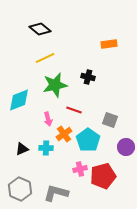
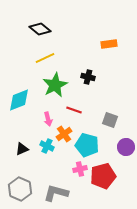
green star: rotated 15 degrees counterclockwise
cyan pentagon: moved 1 px left, 5 px down; rotated 20 degrees counterclockwise
cyan cross: moved 1 px right, 2 px up; rotated 24 degrees clockwise
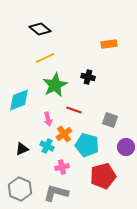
pink cross: moved 18 px left, 2 px up
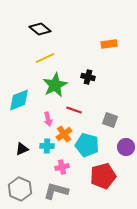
cyan cross: rotated 24 degrees counterclockwise
gray L-shape: moved 2 px up
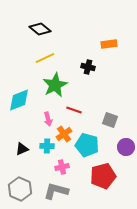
black cross: moved 10 px up
